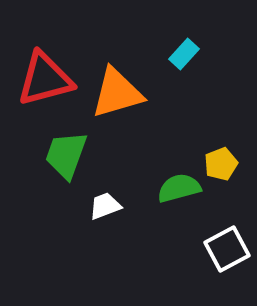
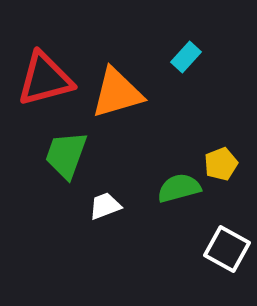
cyan rectangle: moved 2 px right, 3 px down
white square: rotated 33 degrees counterclockwise
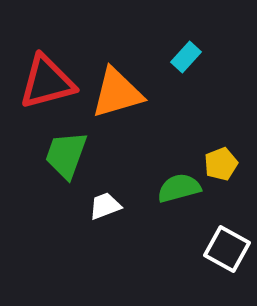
red triangle: moved 2 px right, 3 px down
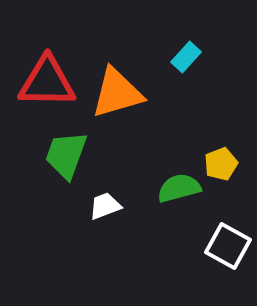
red triangle: rotated 16 degrees clockwise
white square: moved 1 px right, 3 px up
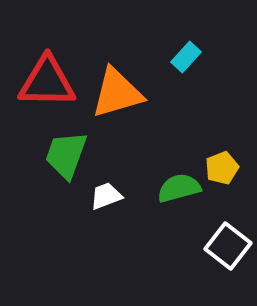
yellow pentagon: moved 1 px right, 4 px down
white trapezoid: moved 1 px right, 10 px up
white square: rotated 9 degrees clockwise
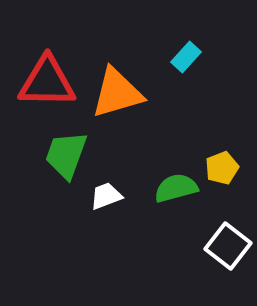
green semicircle: moved 3 px left
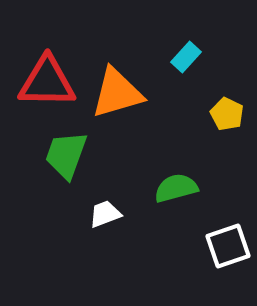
yellow pentagon: moved 5 px right, 54 px up; rotated 24 degrees counterclockwise
white trapezoid: moved 1 px left, 18 px down
white square: rotated 33 degrees clockwise
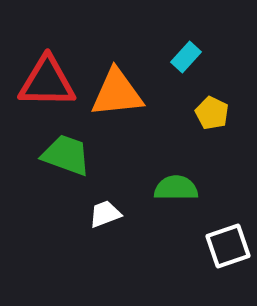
orange triangle: rotated 10 degrees clockwise
yellow pentagon: moved 15 px left, 1 px up
green trapezoid: rotated 90 degrees clockwise
green semicircle: rotated 15 degrees clockwise
